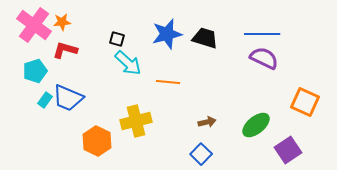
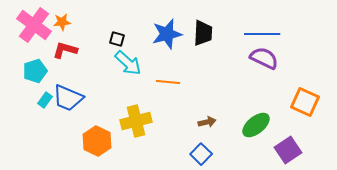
black trapezoid: moved 2 px left, 5 px up; rotated 76 degrees clockwise
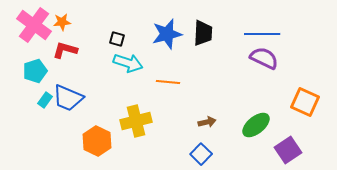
cyan arrow: rotated 24 degrees counterclockwise
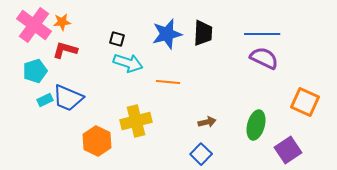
cyan rectangle: rotated 28 degrees clockwise
green ellipse: rotated 36 degrees counterclockwise
